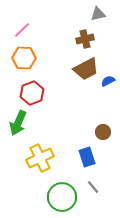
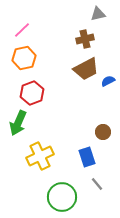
orange hexagon: rotated 15 degrees counterclockwise
yellow cross: moved 2 px up
gray line: moved 4 px right, 3 px up
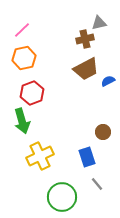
gray triangle: moved 1 px right, 9 px down
green arrow: moved 4 px right, 2 px up; rotated 40 degrees counterclockwise
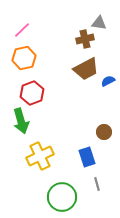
gray triangle: rotated 21 degrees clockwise
green arrow: moved 1 px left
brown circle: moved 1 px right
gray line: rotated 24 degrees clockwise
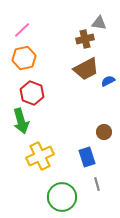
red hexagon: rotated 20 degrees counterclockwise
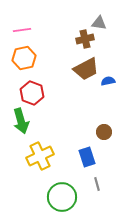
pink line: rotated 36 degrees clockwise
blue semicircle: rotated 16 degrees clockwise
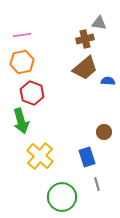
pink line: moved 5 px down
orange hexagon: moved 2 px left, 4 px down
brown trapezoid: moved 1 px left, 1 px up; rotated 12 degrees counterclockwise
blue semicircle: rotated 16 degrees clockwise
yellow cross: rotated 24 degrees counterclockwise
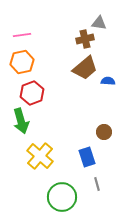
red hexagon: rotated 20 degrees clockwise
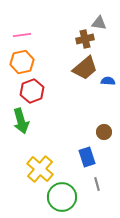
red hexagon: moved 2 px up
yellow cross: moved 13 px down
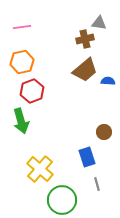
pink line: moved 8 px up
brown trapezoid: moved 2 px down
green circle: moved 3 px down
